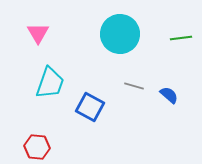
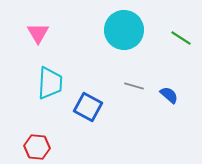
cyan circle: moved 4 px right, 4 px up
green line: rotated 40 degrees clockwise
cyan trapezoid: rotated 16 degrees counterclockwise
blue square: moved 2 px left
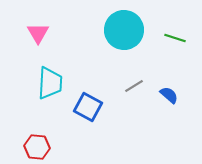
green line: moved 6 px left; rotated 15 degrees counterclockwise
gray line: rotated 48 degrees counterclockwise
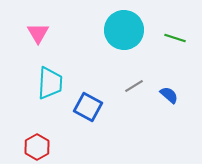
red hexagon: rotated 25 degrees clockwise
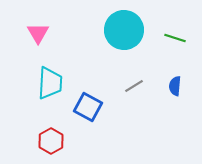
blue semicircle: moved 6 px right, 9 px up; rotated 126 degrees counterclockwise
red hexagon: moved 14 px right, 6 px up
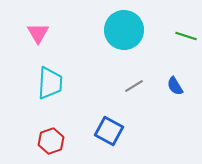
green line: moved 11 px right, 2 px up
blue semicircle: rotated 36 degrees counterclockwise
blue square: moved 21 px right, 24 px down
red hexagon: rotated 10 degrees clockwise
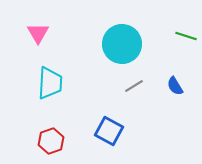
cyan circle: moved 2 px left, 14 px down
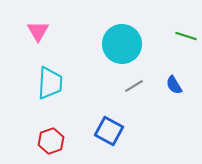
pink triangle: moved 2 px up
blue semicircle: moved 1 px left, 1 px up
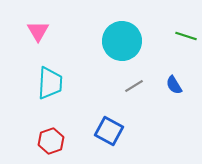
cyan circle: moved 3 px up
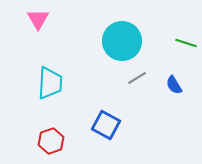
pink triangle: moved 12 px up
green line: moved 7 px down
gray line: moved 3 px right, 8 px up
blue square: moved 3 px left, 6 px up
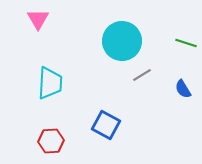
gray line: moved 5 px right, 3 px up
blue semicircle: moved 9 px right, 4 px down
red hexagon: rotated 15 degrees clockwise
